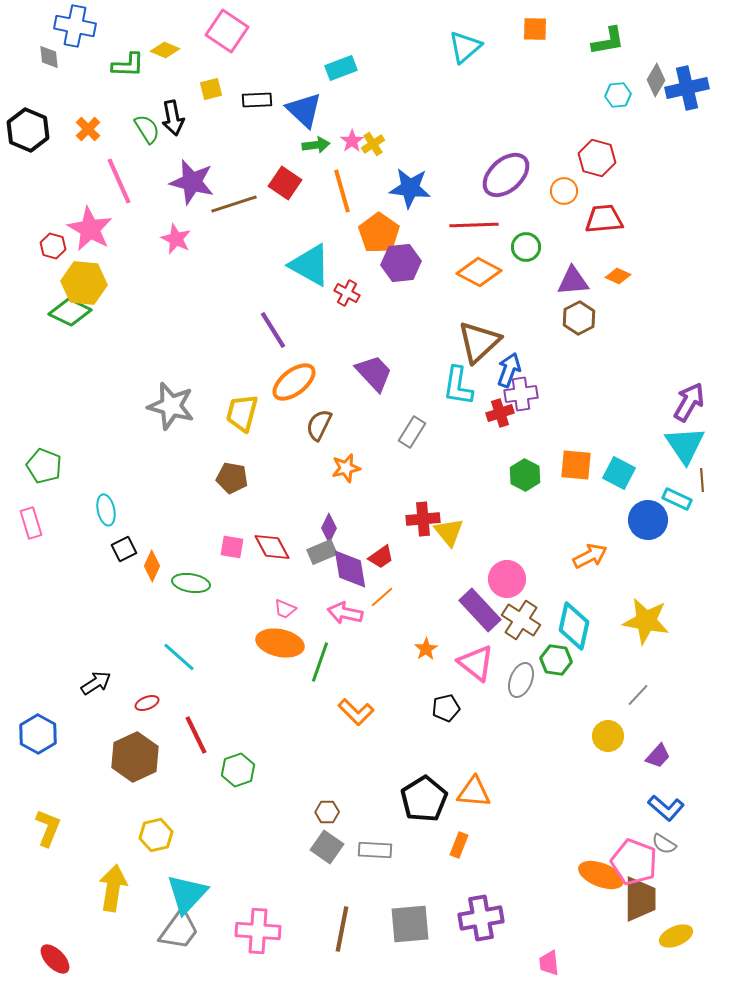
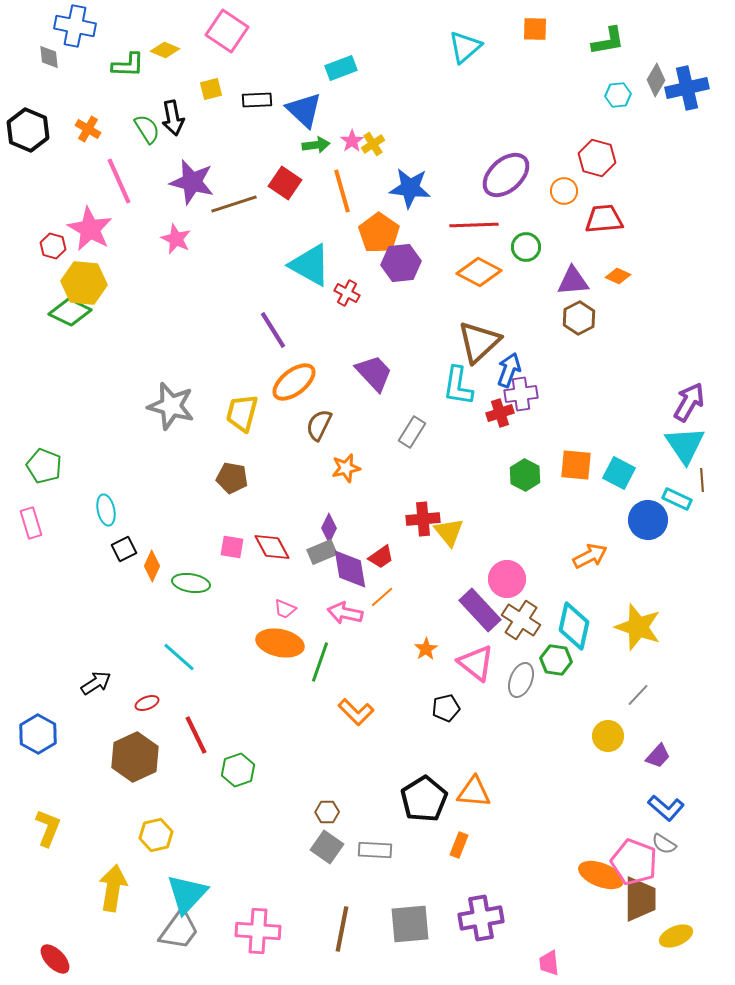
orange cross at (88, 129): rotated 15 degrees counterclockwise
yellow star at (646, 621): moved 8 px left, 6 px down; rotated 9 degrees clockwise
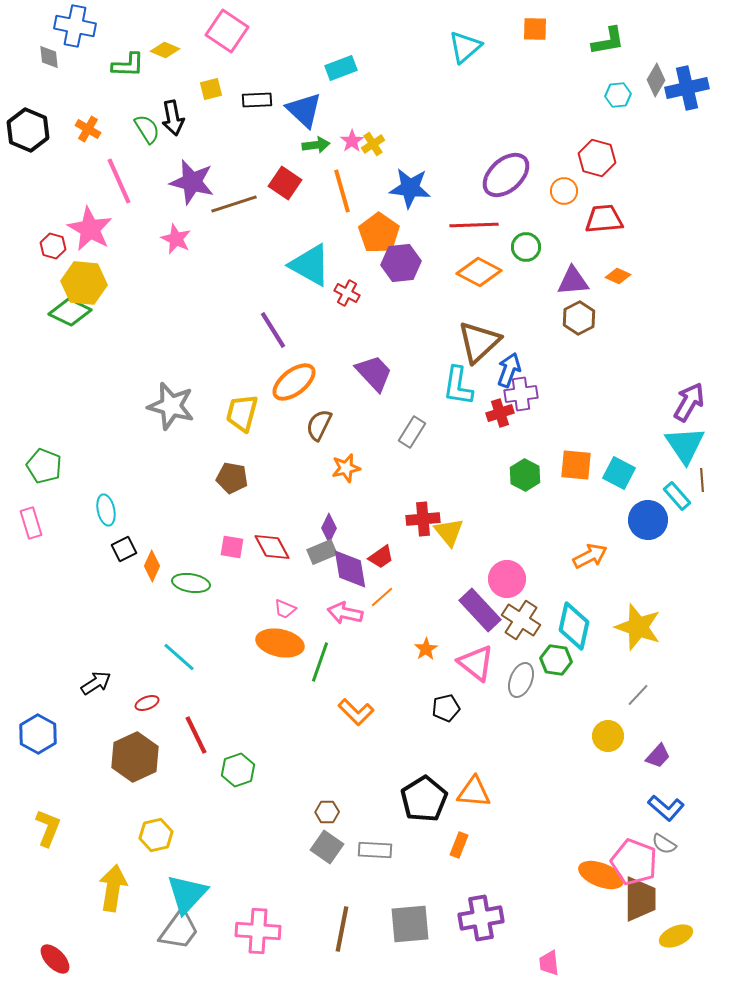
cyan rectangle at (677, 499): moved 3 px up; rotated 24 degrees clockwise
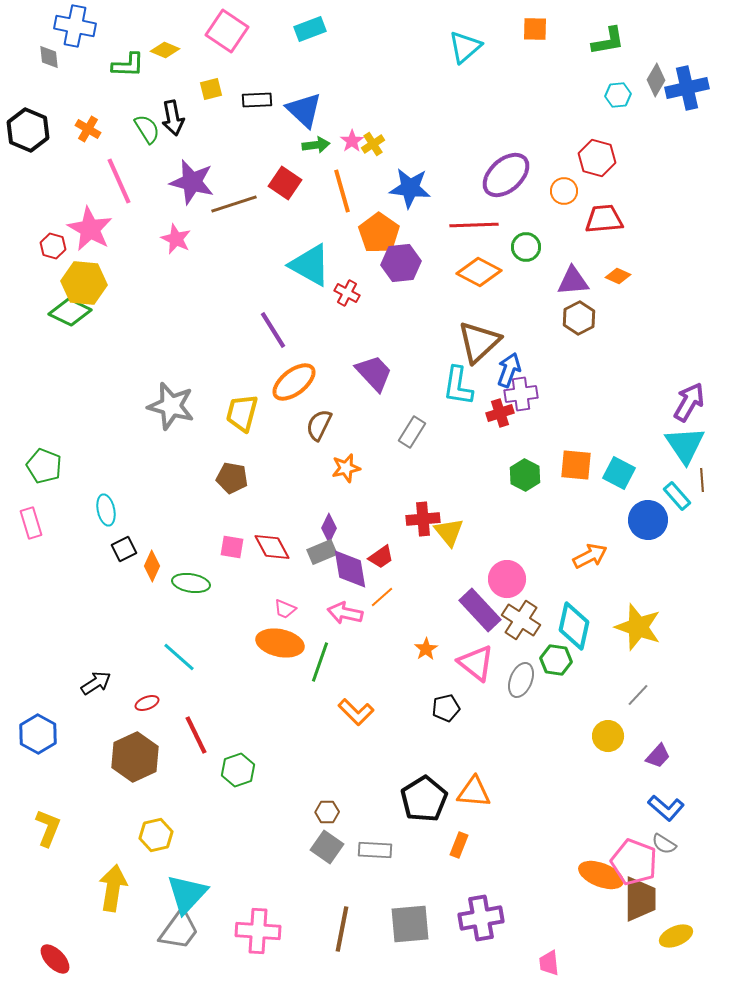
cyan rectangle at (341, 68): moved 31 px left, 39 px up
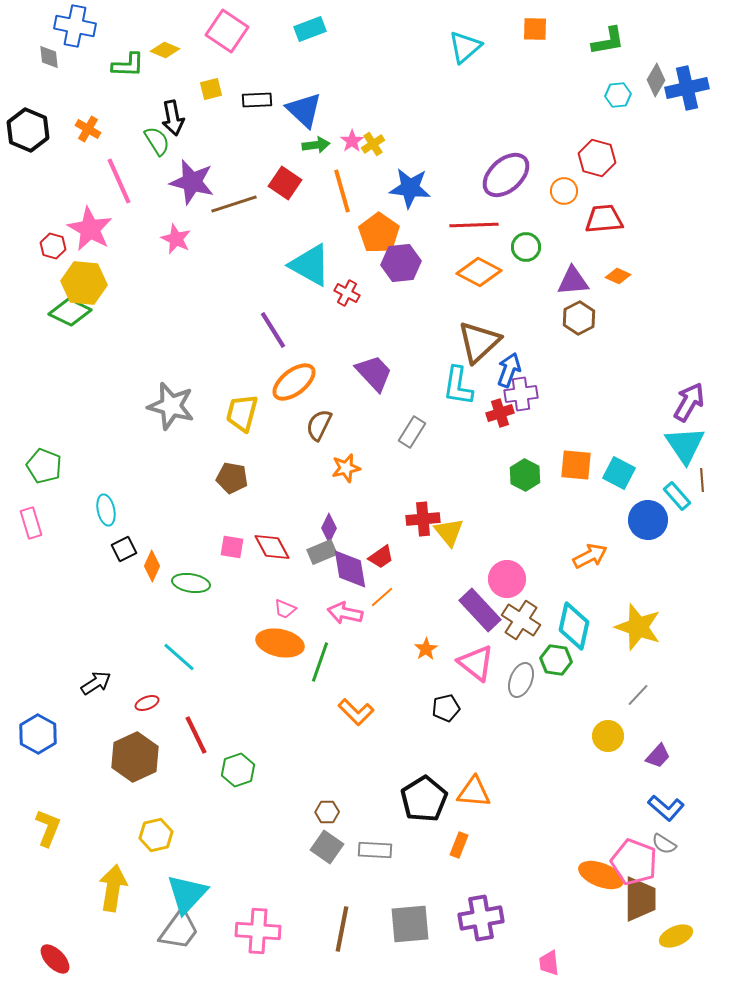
green semicircle at (147, 129): moved 10 px right, 12 px down
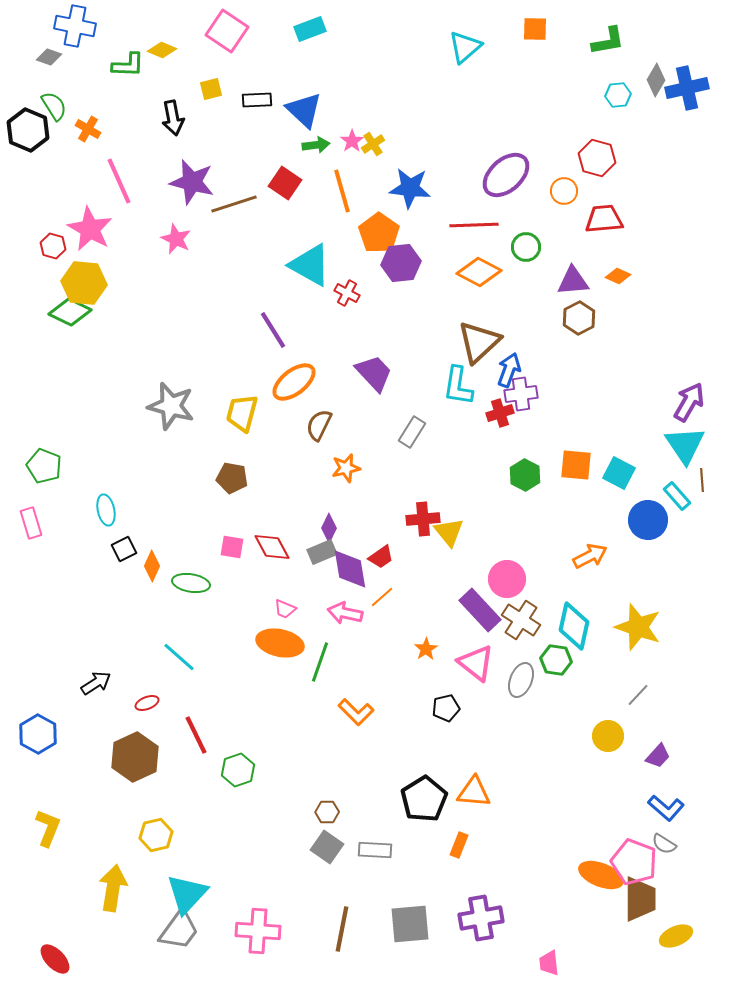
yellow diamond at (165, 50): moved 3 px left
gray diamond at (49, 57): rotated 65 degrees counterclockwise
green semicircle at (157, 141): moved 103 px left, 35 px up
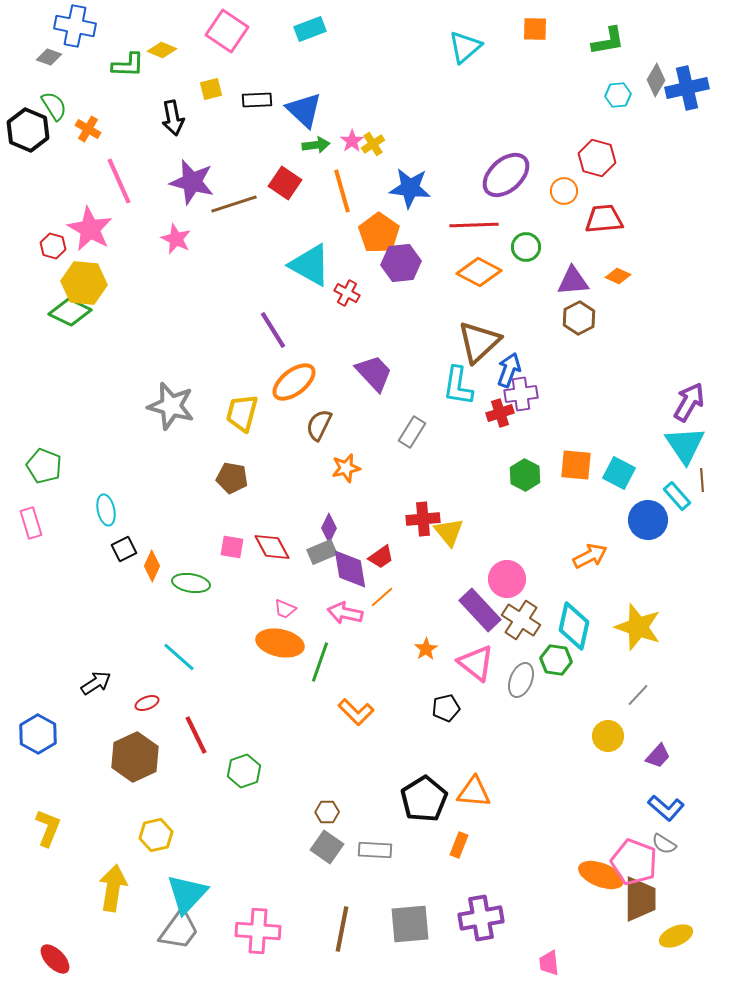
green hexagon at (238, 770): moved 6 px right, 1 px down
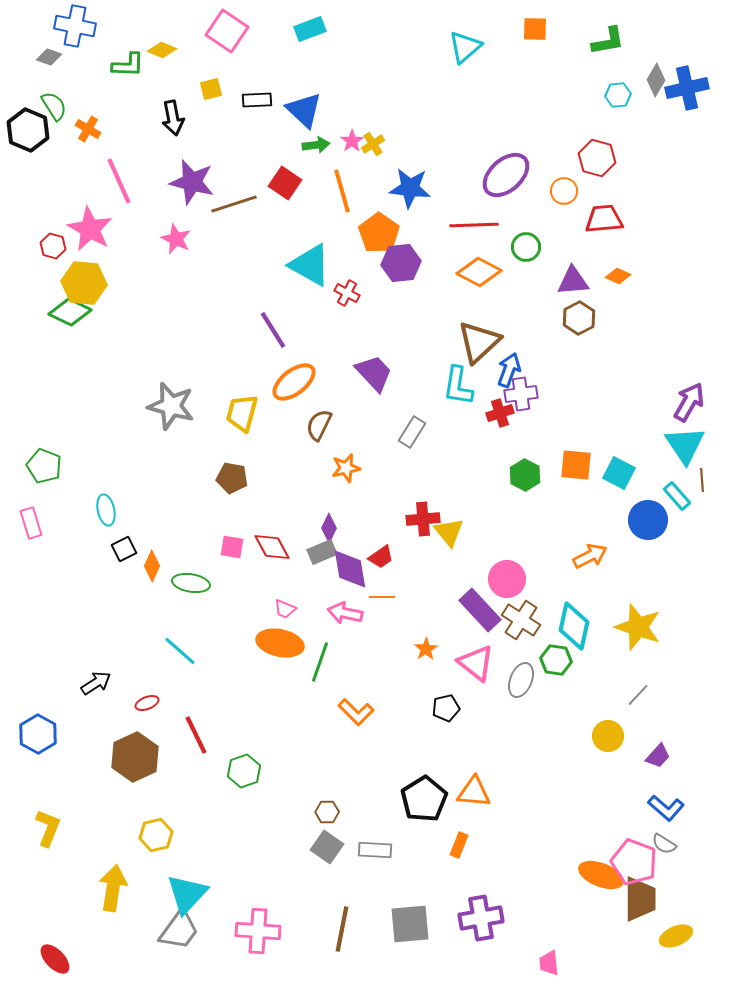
orange line at (382, 597): rotated 40 degrees clockwise
cyan line at (179, 657): moved 1 px right, 6 px up
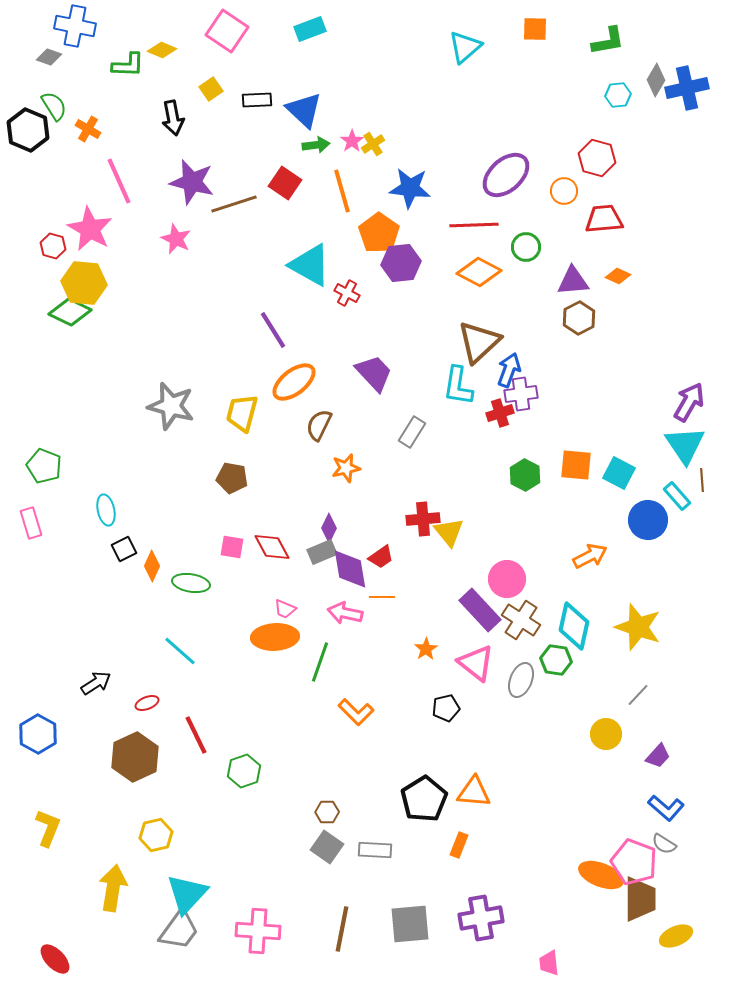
yellow square at (211, 89): rotated 20 degrees counterclockwise
orange ellipse at (280, 643): moved 5 px left, 6 px up; rotated 15 degrees counterclockwise
yellow circle at (608, 736): moved 2 px left, 2 px up
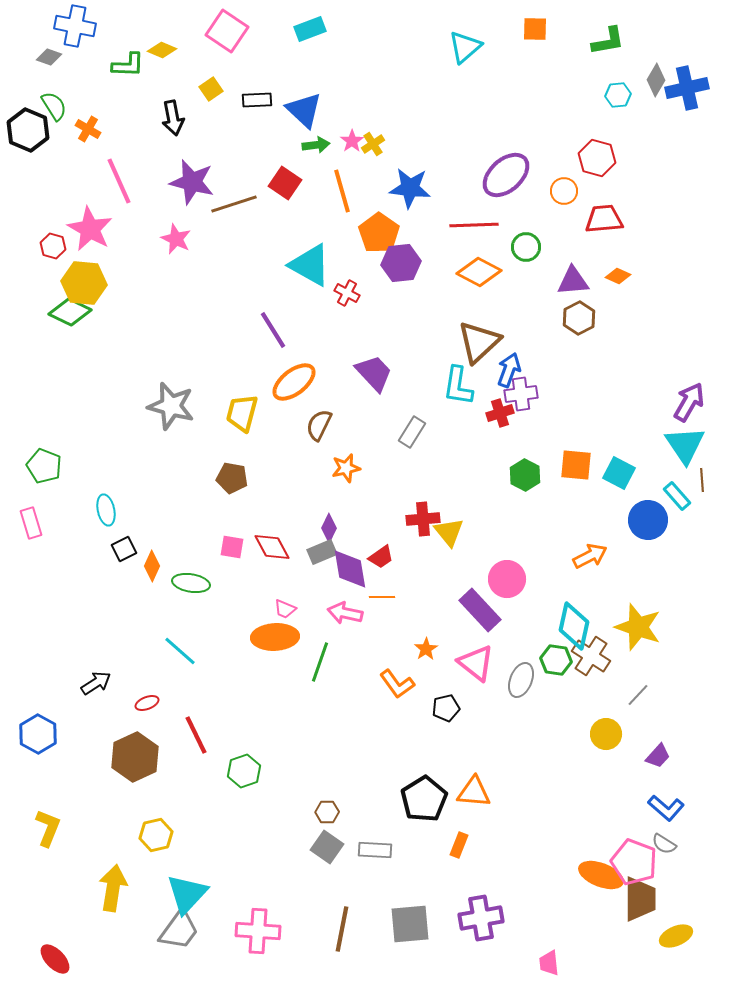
brown cross at (521, 620): moved 70 px right, 36 px down
orange L-shape at (356, 712): moved 41 px right, 28 px up; rotated 9 degrees clockwise
